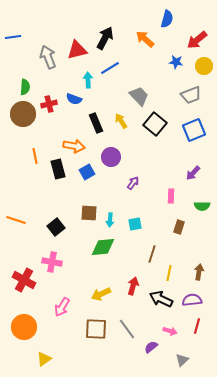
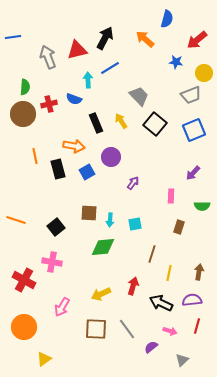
yellow circle at (204, 66): moved 7 px down
black arrow at (161, 299): moved 4 px down
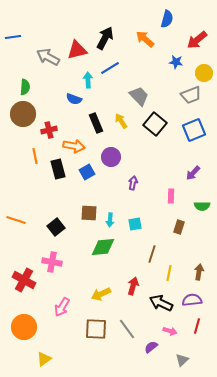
gray arrow at (48, 57): rotated 40 degrees counterclockwise
red cross at (49, 104): moved 26 px down
purple arrow at (133, 183): rotated 24 degrees counterclockwise
